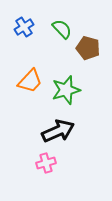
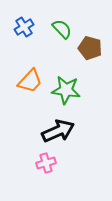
brown pentagon: moved 2 px right
green star: rotated 24 degrees clockwise
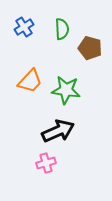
green semicircle: rotated 40 degrees clockwise
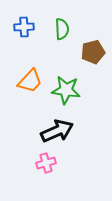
blue cross: rotated 30 degrees clockwise
brown pentagon: moved 3 px right, 4 px down; rotated 30 degrees counterclockwise
black arrow: moved 1 px left
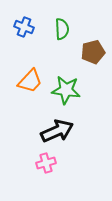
blue cross: rotated 24 degrees clockwise
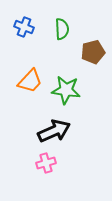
black arrow: moved 3 px left
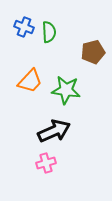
green semicircle: moved 13 px left, 3 px down
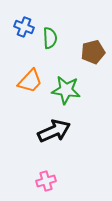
green semicircle: moved 1 px right, 6 px down
pink cross: moved 18 px down
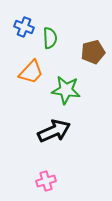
orange trapezoid: moved 1 px right, 9 px up
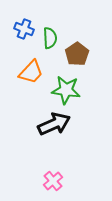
blue cross: moved 2 px down
brown pentagon: moved 16 px left, 2 px down; rotated 20 degrees counterclockwise
black arrow: moved 7 px up
pink cross: moved 7 px right; rotated 24 degrees counterclockwise
